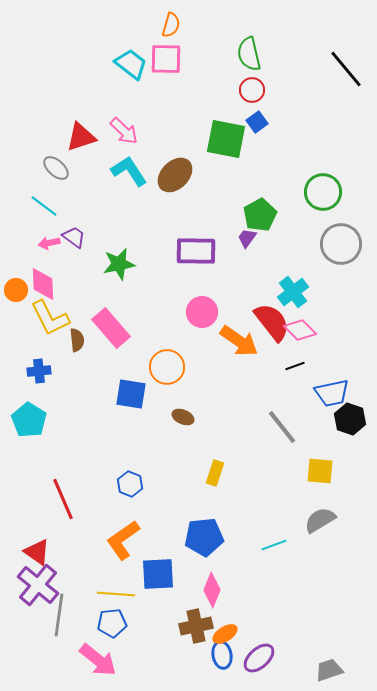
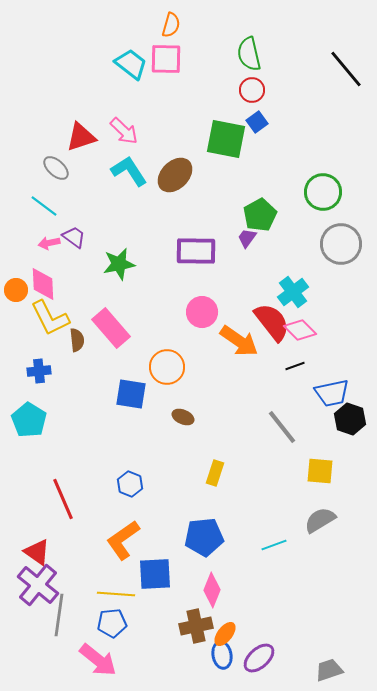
blue square at (158, 574): moved 3 px left
orange ellipse at (225, 634): rotated 20 degrees counterclockwise
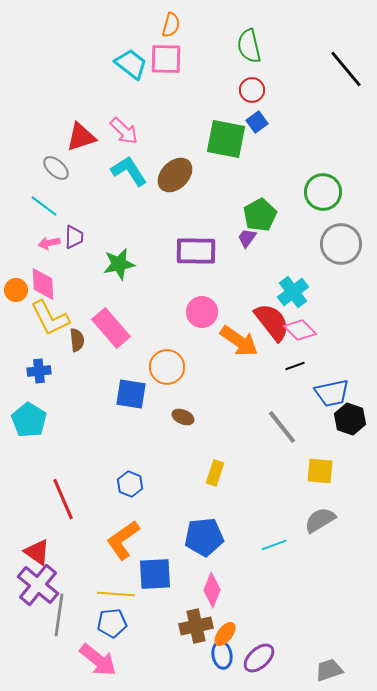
green semicircle at (249, 54): moved 8 px up
purple trapezoid at (74, 237): rotated 55 degrees clockwise
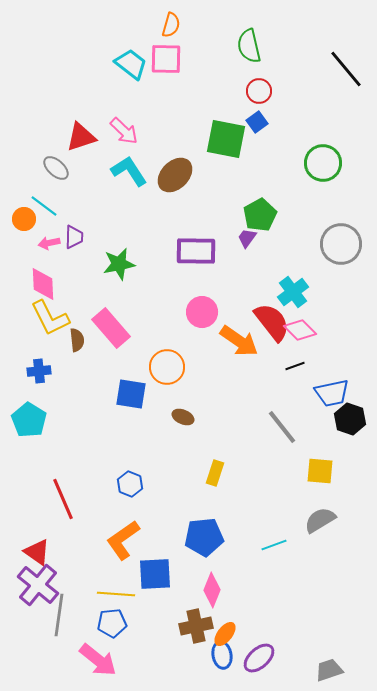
red circle at (252, 90): moved 7 px right, 1 px down
green circle at (323, 192): moved 29 px up
orange circle at (16, 290): moved 8 px right, 71 px up
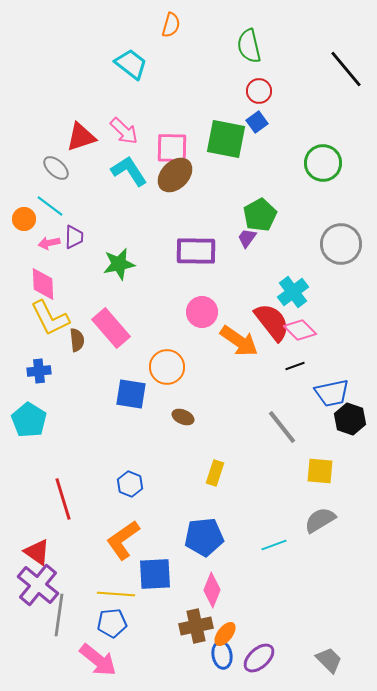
pink square at (166, 59): moved 6 px right, 89 px down
cyan line at (44, 206): moved 6 px right
red line at (63, 499): rotated 6 degrees clockwise
gray trapezoid at (329, 670): moved 10 px up; rotated 64 degrees clockwise
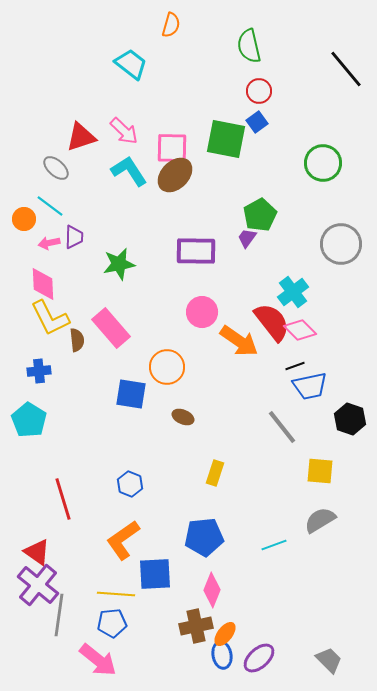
blue trapezoid at (332, 393): moved 22 px left, 7 px up
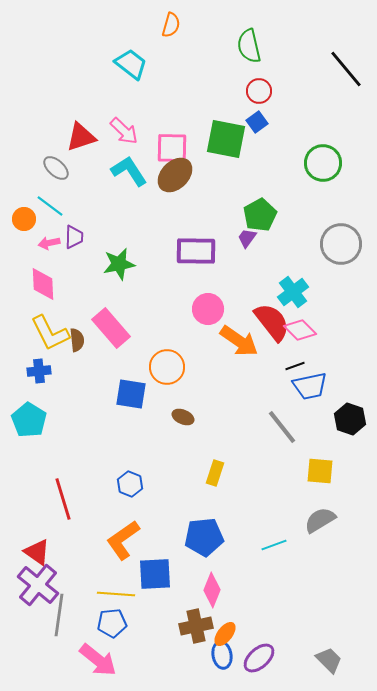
pink circle at (202, 312): moved 6 px right, 3 px up
yellow L-shape at (50, 318): moved 15 px down
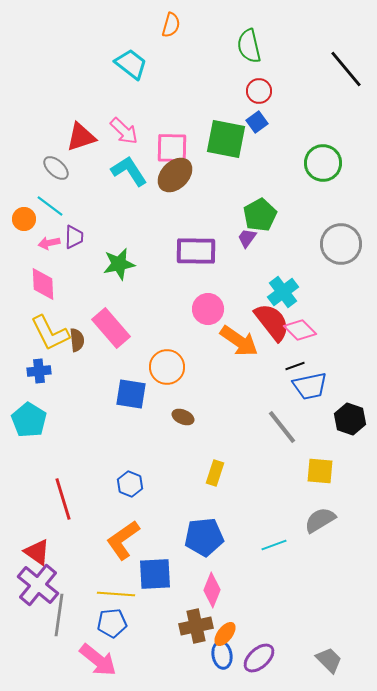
cyan cross at (293, 292): moved 10 px left
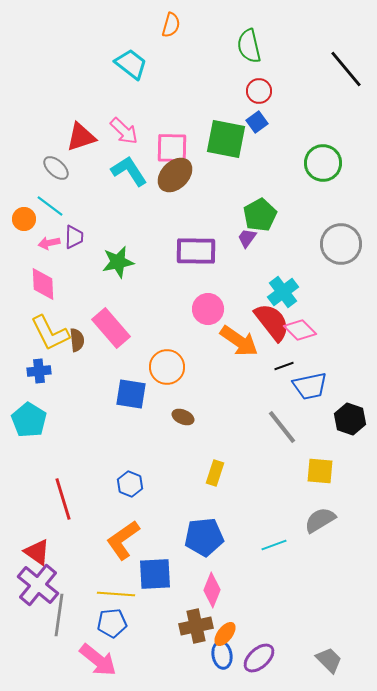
green star at (119, 264): moved 1 px left, 2 px up
black line at (295, 366): moved 11 px left
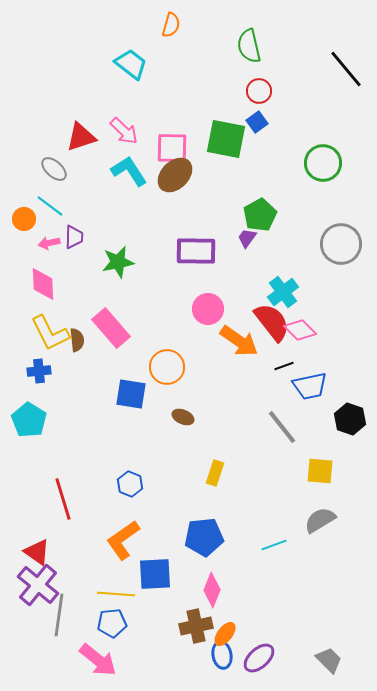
gray ellipse at (56, 168): moved 2 px left, 1 px down
